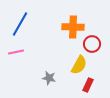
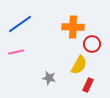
blue line: rotated 25 degrees clockwise
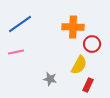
gray star: moved 1 px right, 1 px down
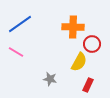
pink line: rotated 42 degrees clockwise
yellow semicircle: moved 3 px up
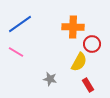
red rectangle: rotated 56 degrees counterclockwise
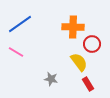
yellow semicircle: rotated 66 degrees counterclockwise
gray star: moved 1 px right
red rectangle: moved 1 px up
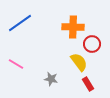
blue line: moved 1 px up
pink line: moved 12 px down
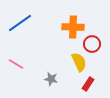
yellow semicircle: rotated 12 degrees clockwise
red rectangle: rotated 64 degrees clockwise
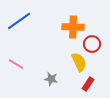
blue line: moved 1 px left, 2 px up
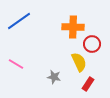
gray star: moved 3 px right, 2 px up
